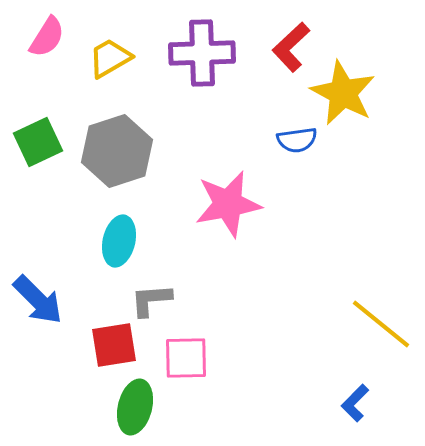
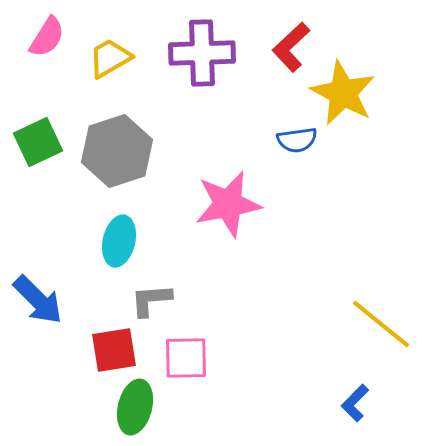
red square: moved 5 px down
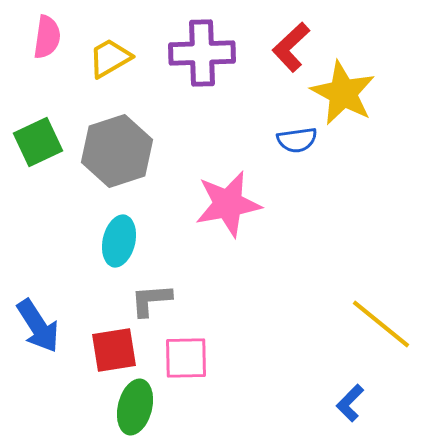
pink semicircle: rotated 24 degrees counterclockwise
blue arrow: moved 26 px down; rotated 12 degrees clockwise
blue L-shape: moved 5 px left
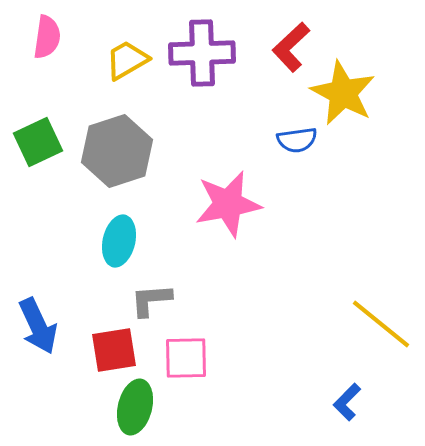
yellow trapezoid: moved 17 px right, 2 px down
blue arrow: rotated 8 degrees clockwise
blue L-shape: moved 3 px left, 1 px up
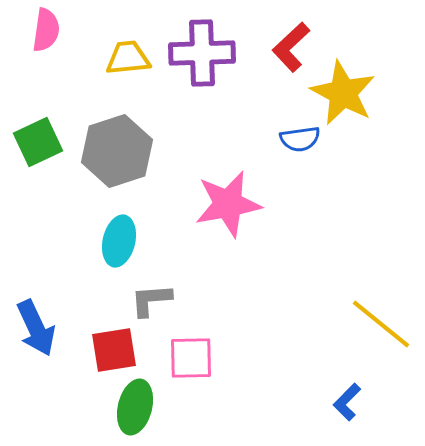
pink semicircle: moved 1 px left, 7 px up
yellow trapezoid: moved 1 px right, 2 px up; rotated 24 degrees clockwise
blue semicircle: moved 3 px right, 1 px up
blue arrow: moved 2 px left, 2 px down
pink square: moved 5 px right
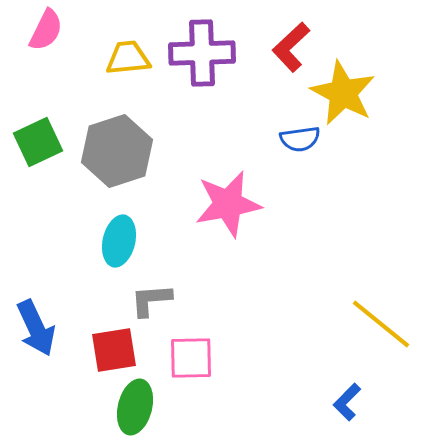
pink semicircle: rotated 18 degrees clockwise
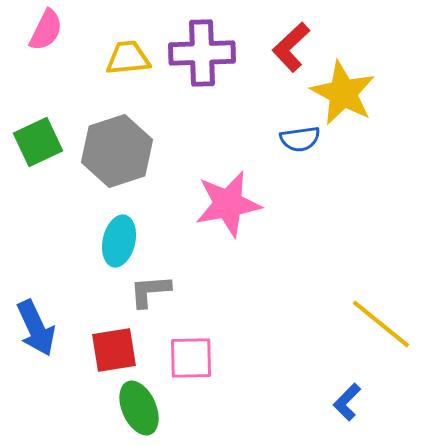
gray L-shape: moved 1 px left, 9 px up
green ellipse: moved 4 px right, 1 px down; rotated 38 degrees counterclockwise
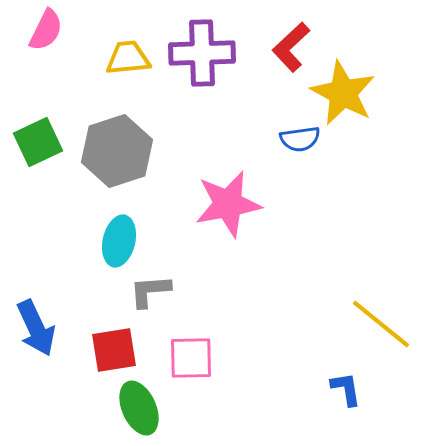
blue L-shape: moved 1 px left, 13 px up; rotated 126 degrees clockwise
